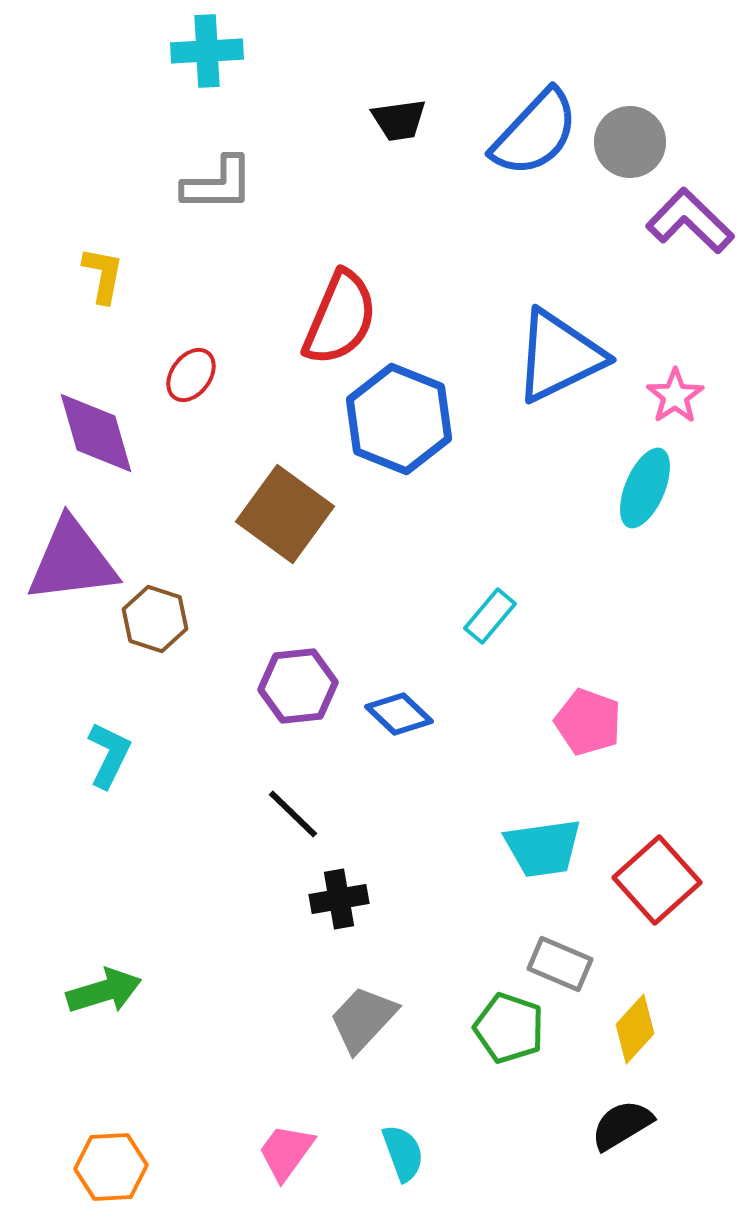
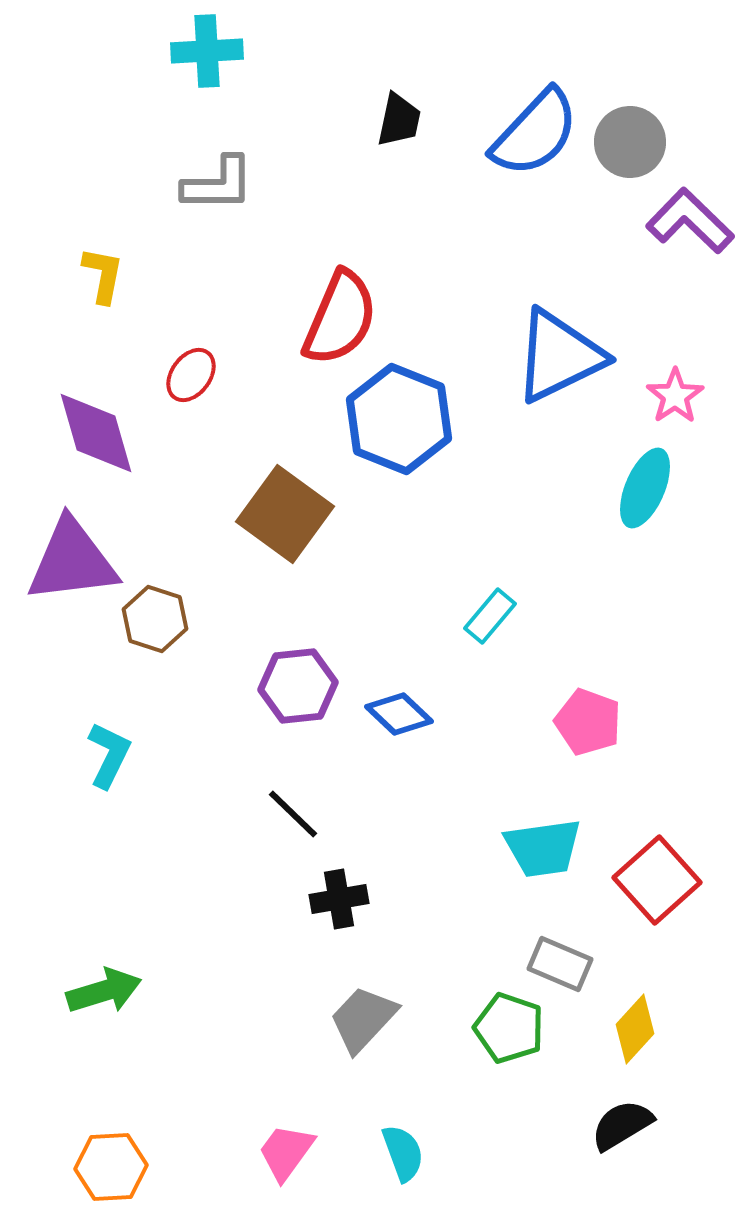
black trapezoid: rotated 70 degrees counterclockwise
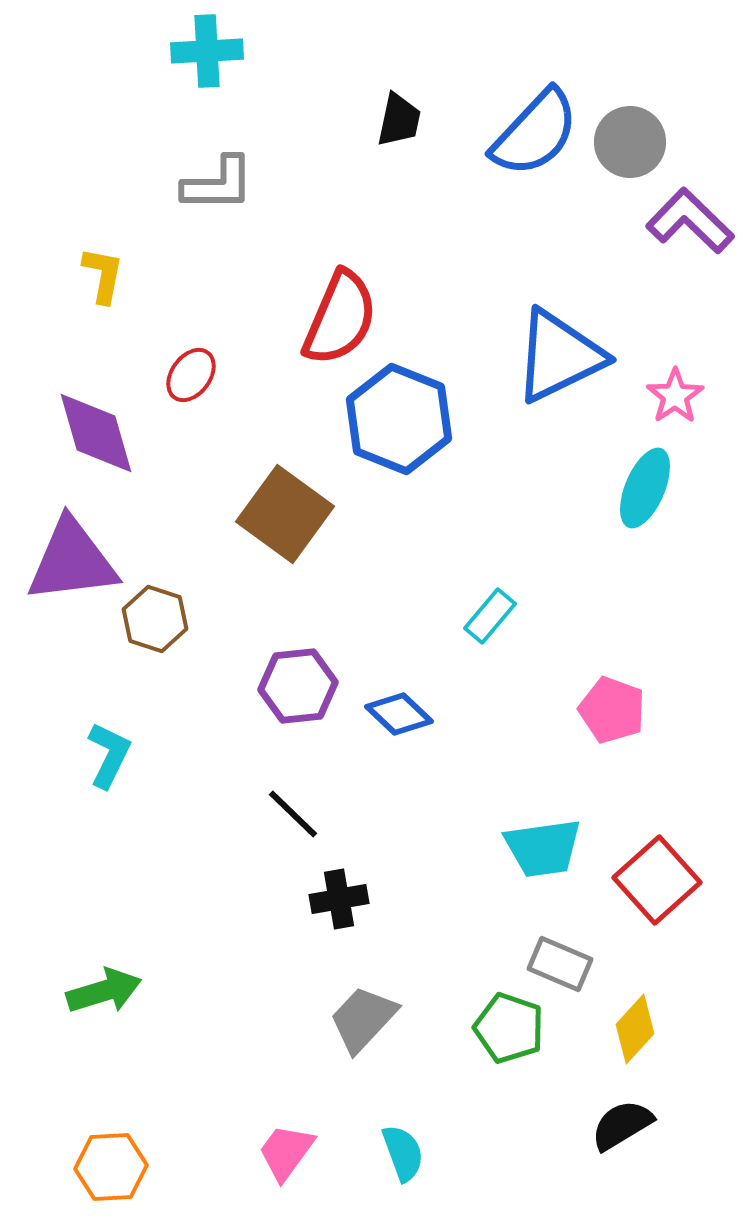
pink pentagon: moved 24 px right, 12 px up
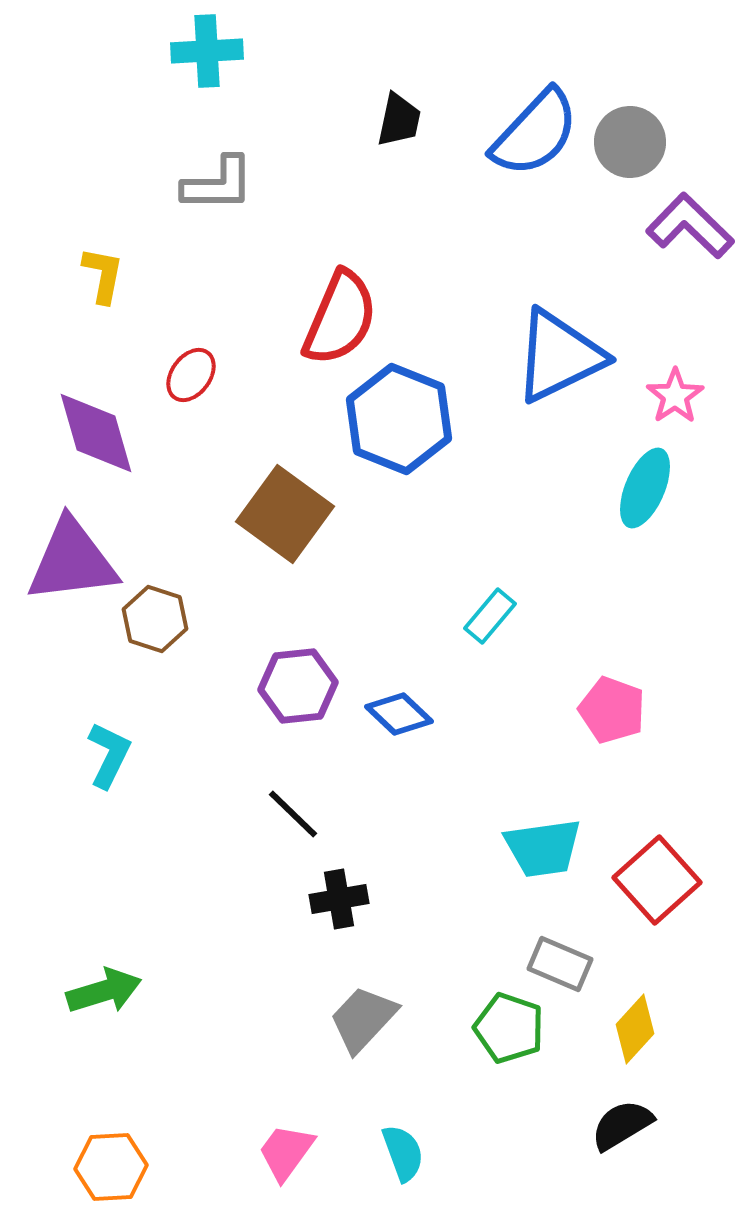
purple L-shape: moved 5 px down
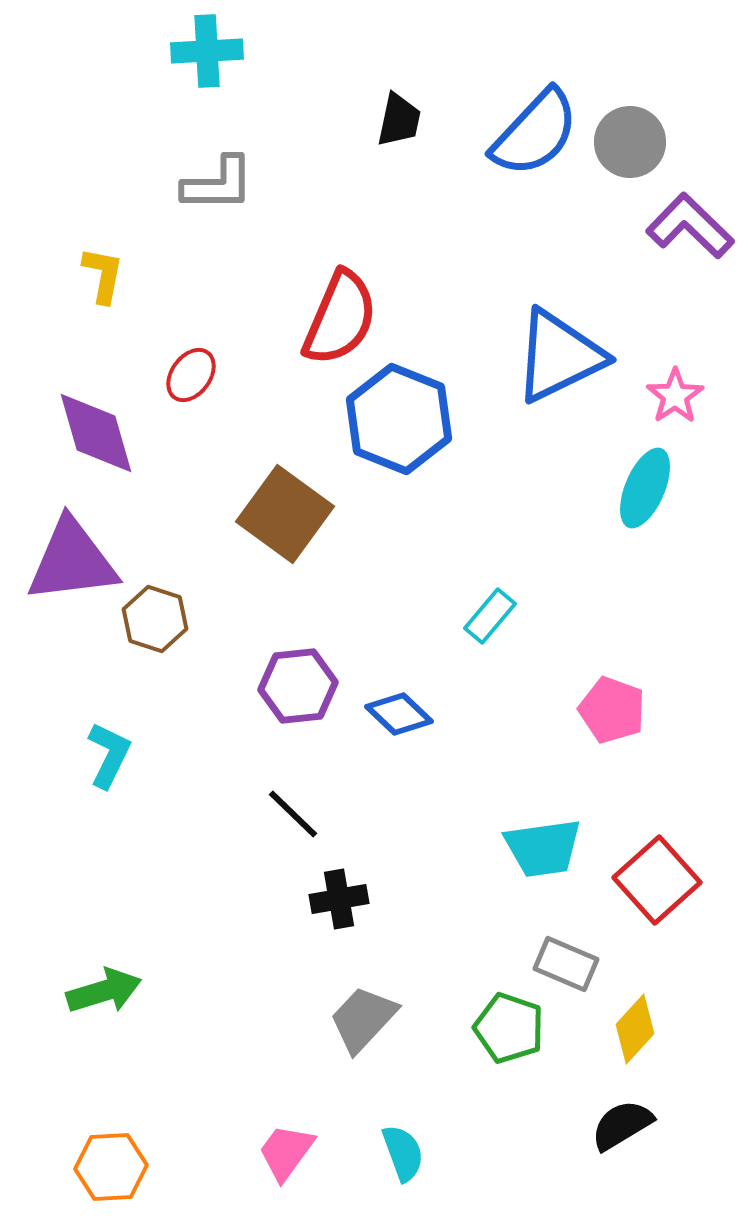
gray rectangle: moved 6 px right
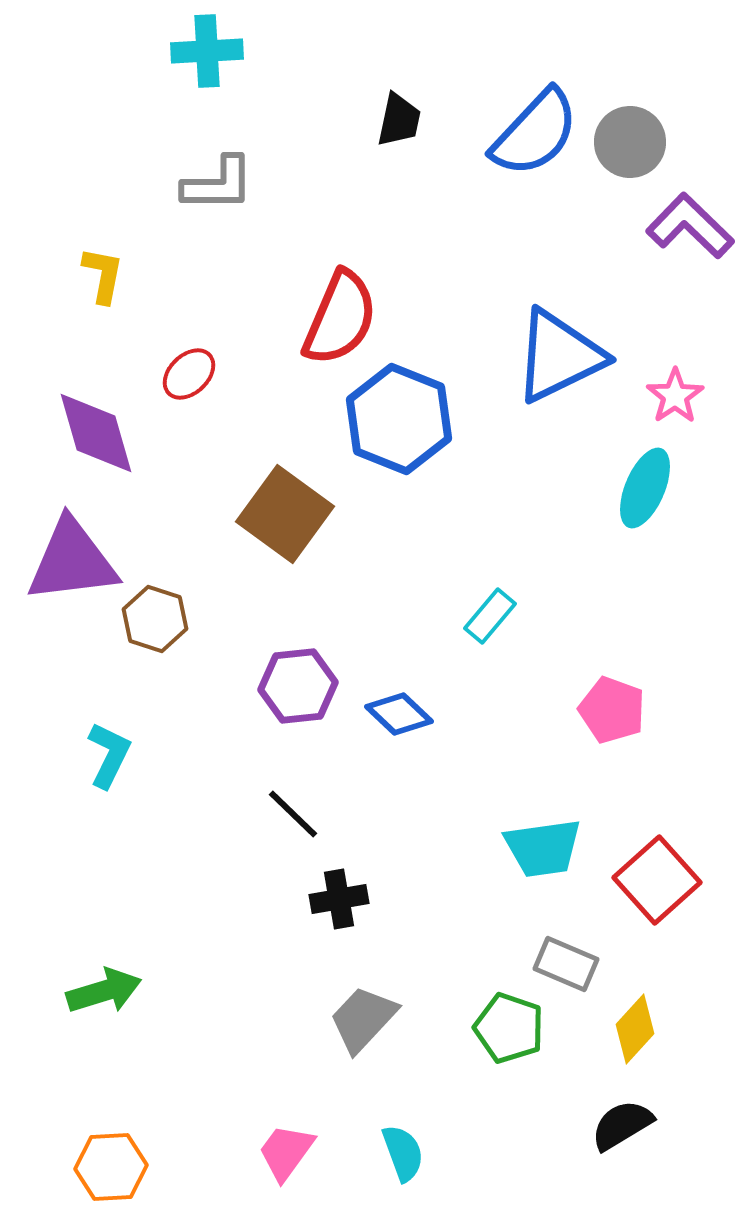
red ellipse: moved 2 px left, 1 px up; rotated 10 degrees clockwise
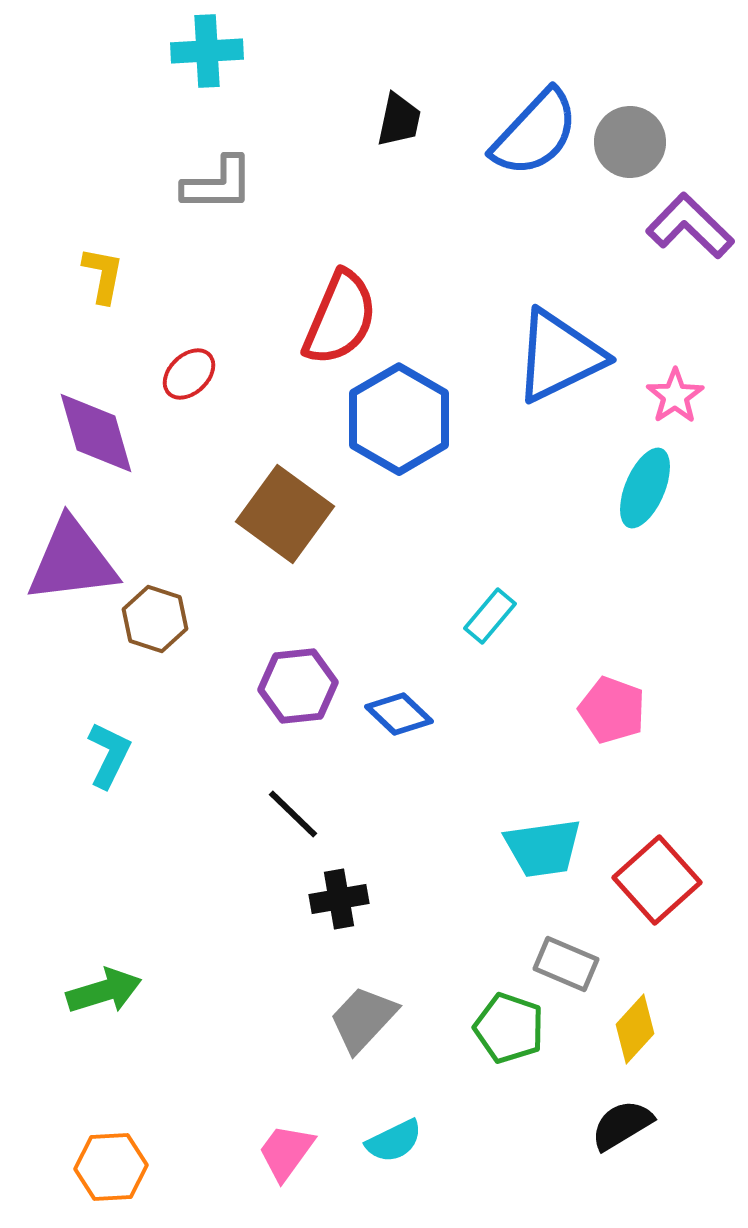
blue hexagon: rotated 8 degrees clockwise
cyan semicircle: moved 9 px left, 12 px up; rotated 84 degrees clockwise
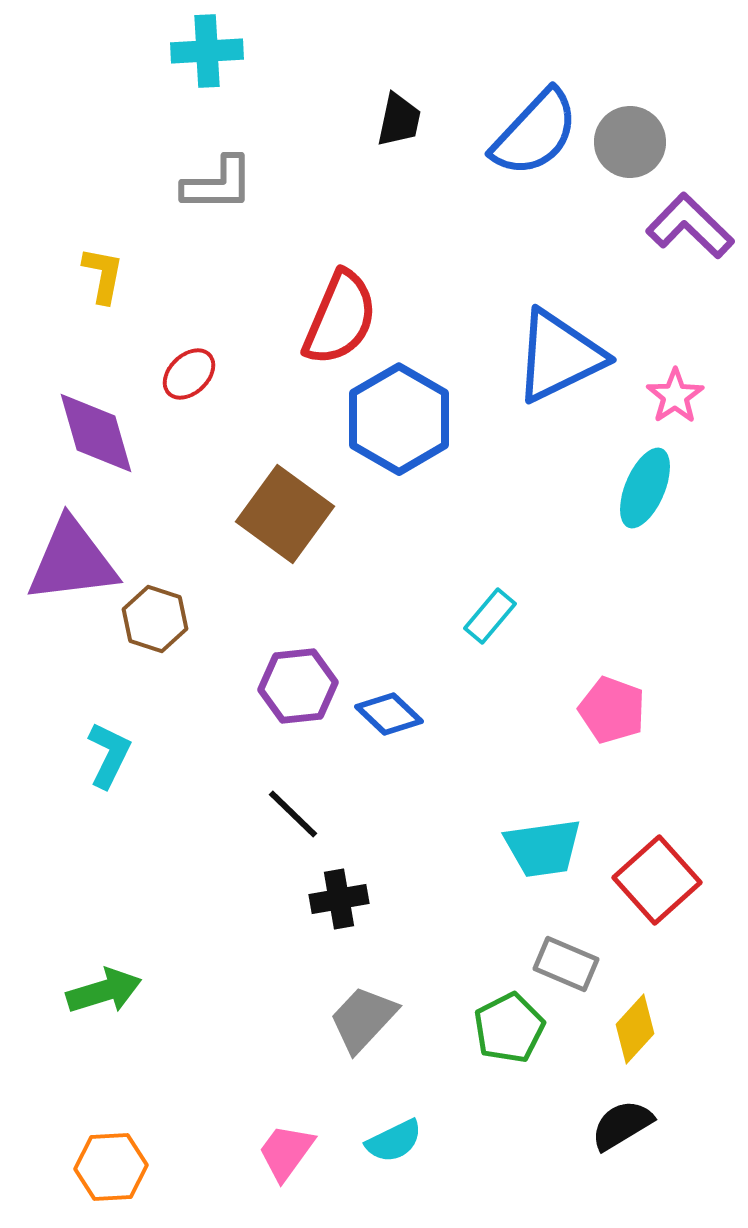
blue diamond: moved 10 px left
green pentagon: rotated 26 degrees clockwise
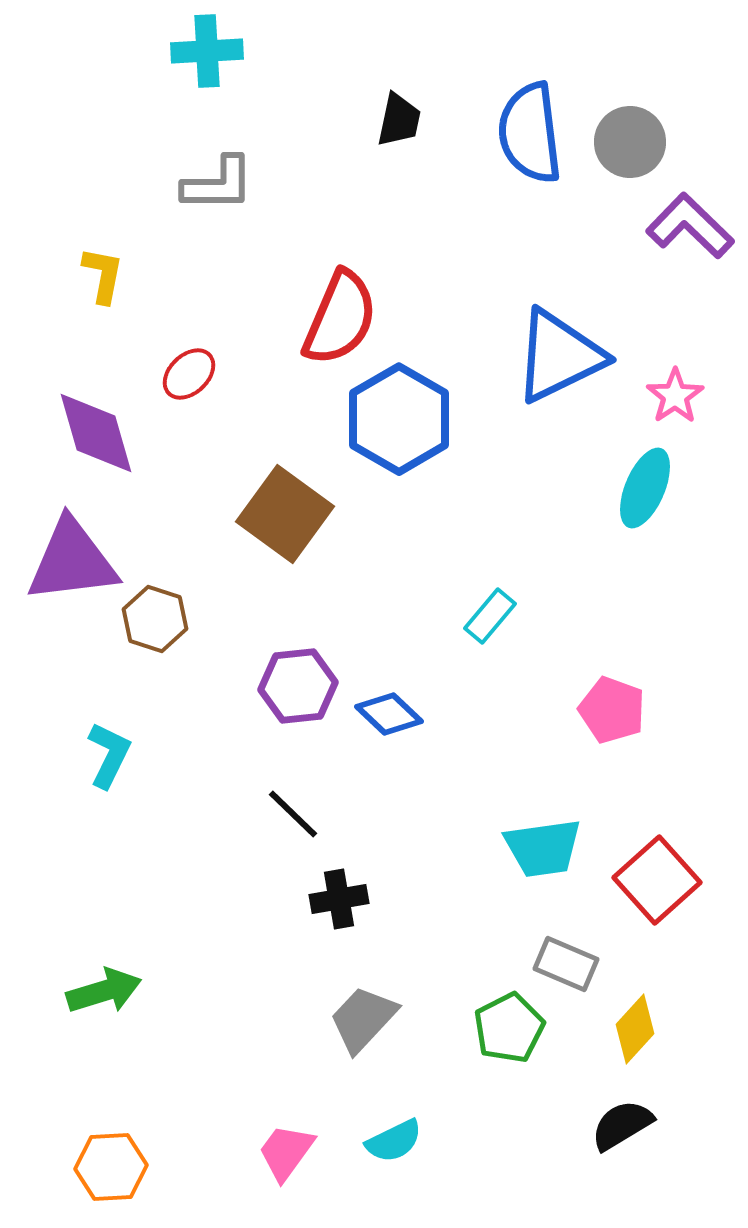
blue semicircle: moved 5 px left; rotated 130 degrees clockwise
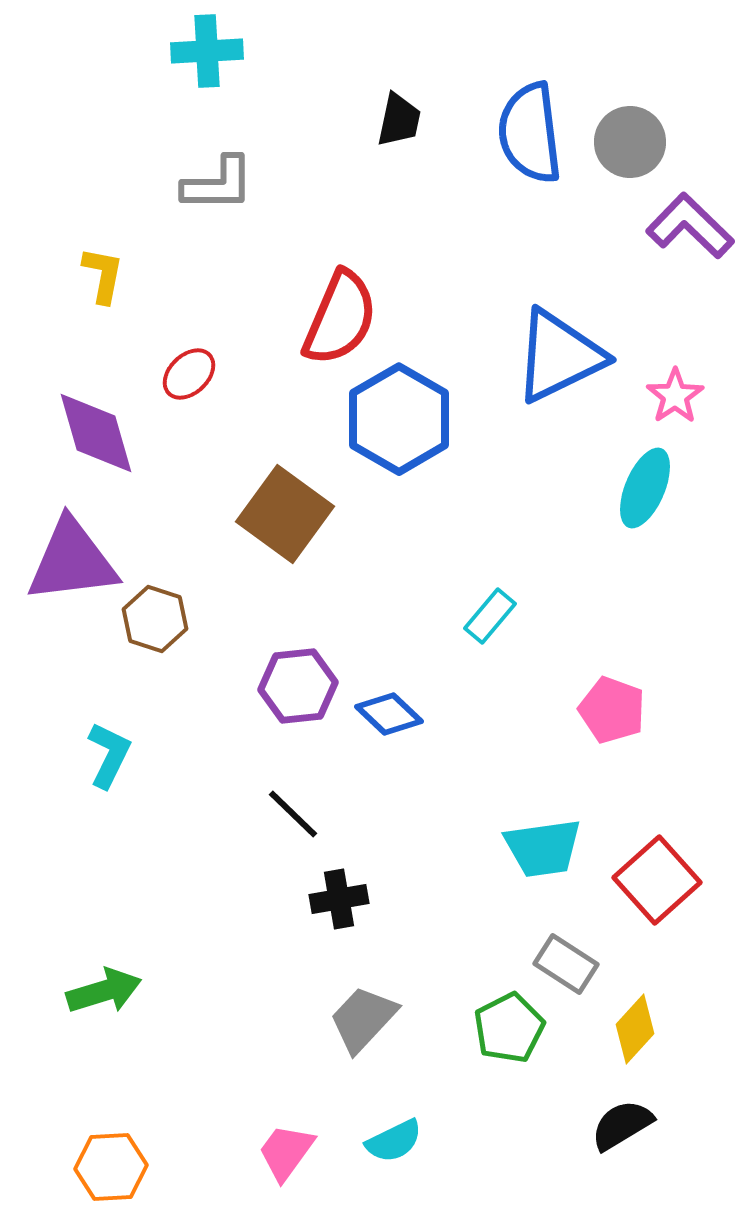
gray rectangle: rotated 10 degrees clockwise
